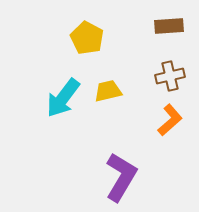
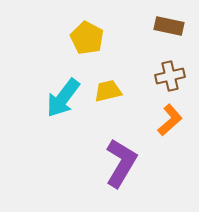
brown rectangle: rotated 16 degrees clockwise
purple L-shape: moved 14 px up
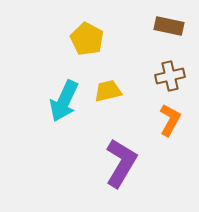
yellow pentagon: moved 1 px down
cyan arrow: moved 1 px right, 3 px down; rotated 12 degrees counterclockwise
orange L-shape: rotated 20 degrees counterclockwise
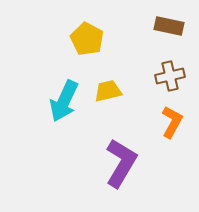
orange L-shape: moved 2 px right, 2 px down
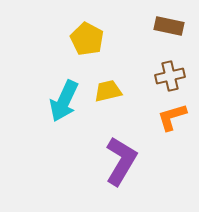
orange L-shape: moved 5 px up; rotated 136 degrees counterclockwise
purple L-shape: moved 2 px up
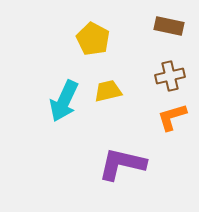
yellow pentagon: moved 6 px right
purple L-shape: moved 1 px right, 3 px down; rotated 108 degrees counterclockwise
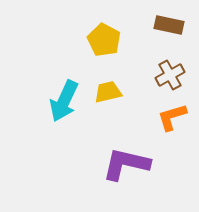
brown rectangle: moved 1 px up
yellow pentagon: moved 11 px right, 1 px down
brown cross: moved 1 px up; rotated 16 degrees counterclockwise
yellow trapezoid: moved 1 px down
purple L-shape: moved 4 px right
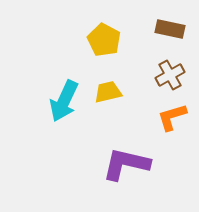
brown rectangle: moved 1 px right, 4 px down
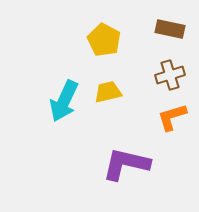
brown cross: rotated 12 degrees clockwise
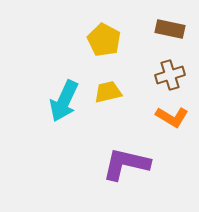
orange L-shape: rotated 132 degrees counterclockwise
